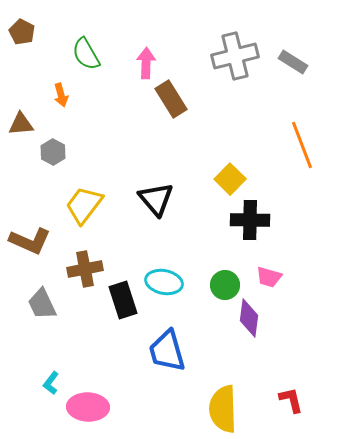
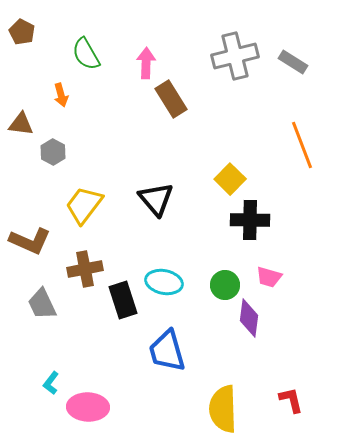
brown triangle: rotated 12 degrees clockwise
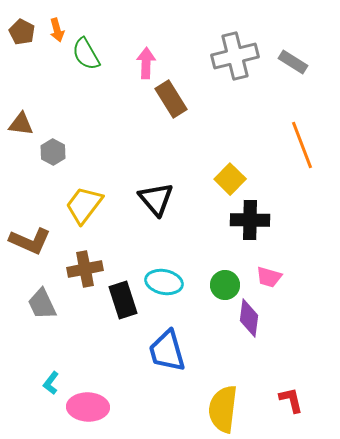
orange arrow: moved 4 px left, 65 px up
yellow semicircle: rotated 9 degrees clockwise
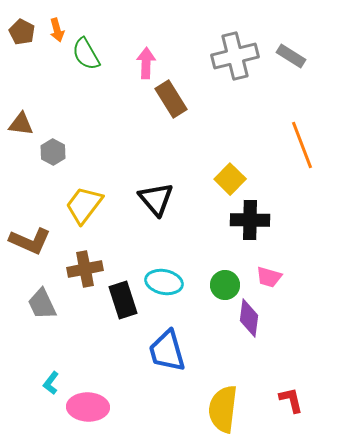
gray rectangle: moved 2 px left, 6 px up
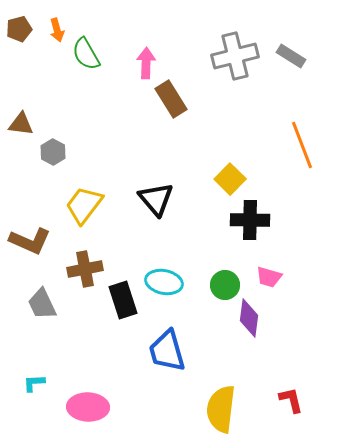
brown pentagon: moved 3 px left, 3 px up; rotated 30 degrees clockwise
cyan L-shape: moved 17 px left; rotated 50 degrees clockwise
yellow semicircle: moved 2 px left
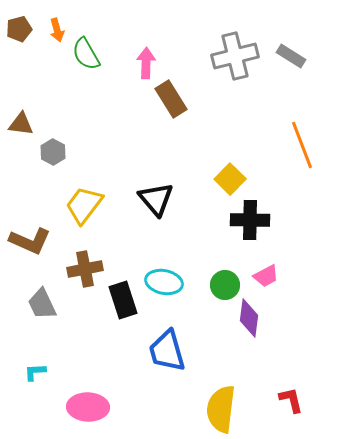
pink trapezoid: moved 3 px left, 1 px up; rotated 44 degrees counterclockwise
cyan L-shape: moved 1 px right, 11 px up
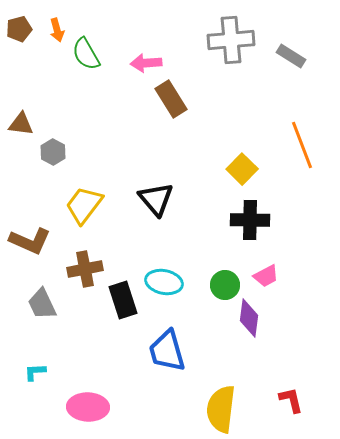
gray cross: moved 4 px left, 16 px up; rotated 9 degrees clockwise
pink arrow: rotated 96 degrees counterclockwise
yellow square: moved 12 px right, 10 px up
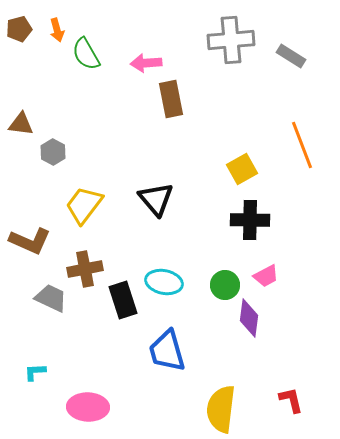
brown rectangle: rotated 21 degrees clockwise
yellow square: rotated 16 degrees clockwise
gray trapezoid: moved 9 px right, 6 px up; rotated 140 degrees clockwise
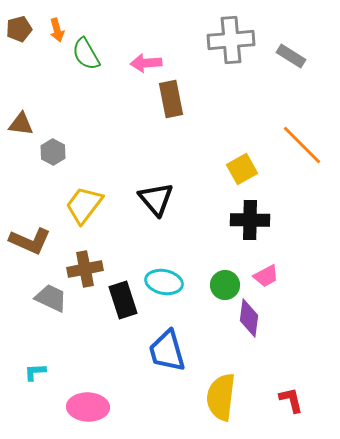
orange line: rotated 24 degrees counterclockwise
yellow semicircle: moved 12 px up
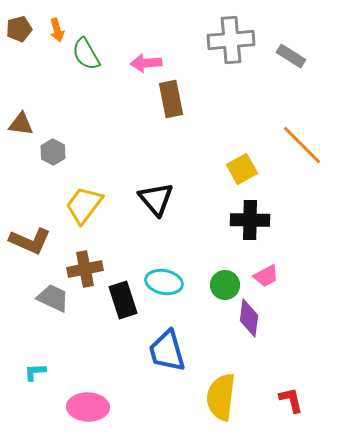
gray trapezoid: moved 2 px right
